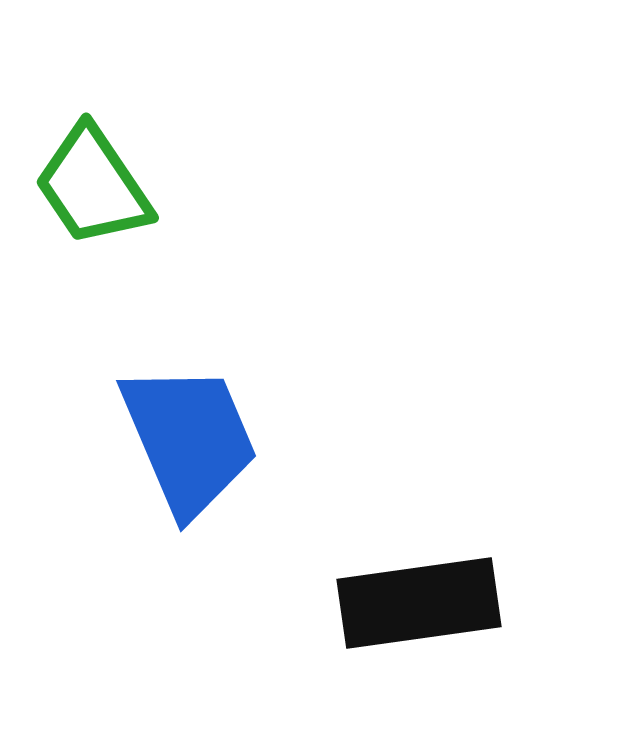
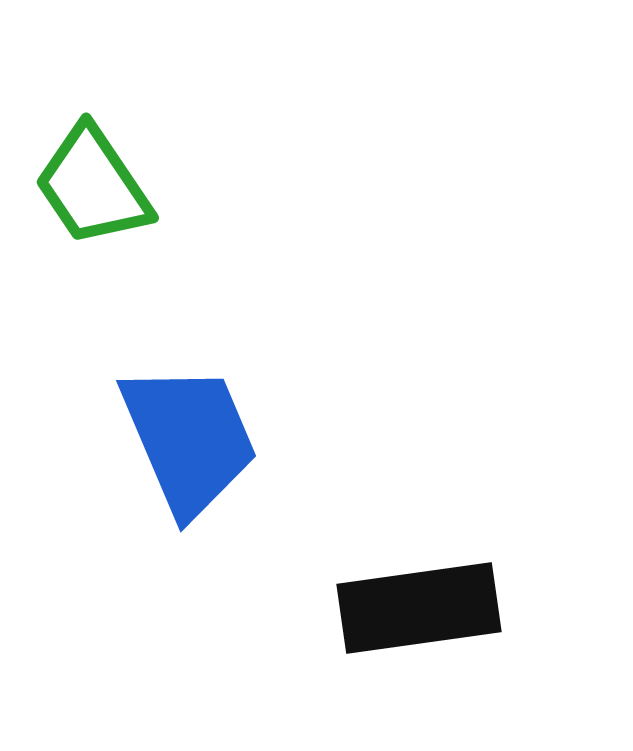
black rectangle: moved 5 px down
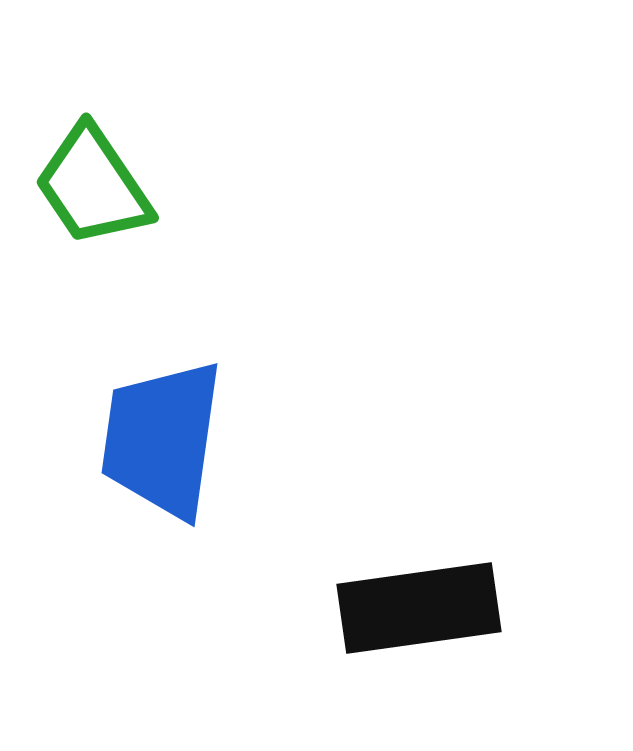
blue trapezoid: moved 27 px left; rotated 149 degrees counterclockwise
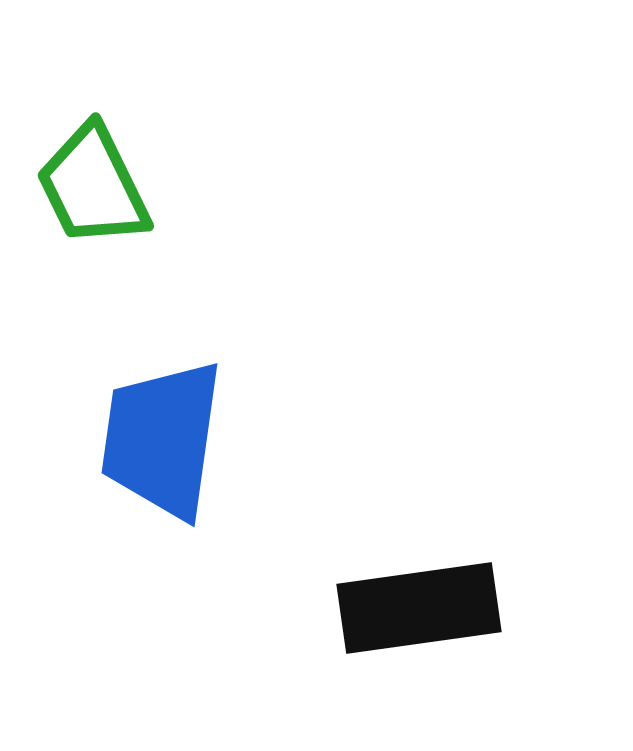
green trapezoid: rotated 8 degrees clockwise
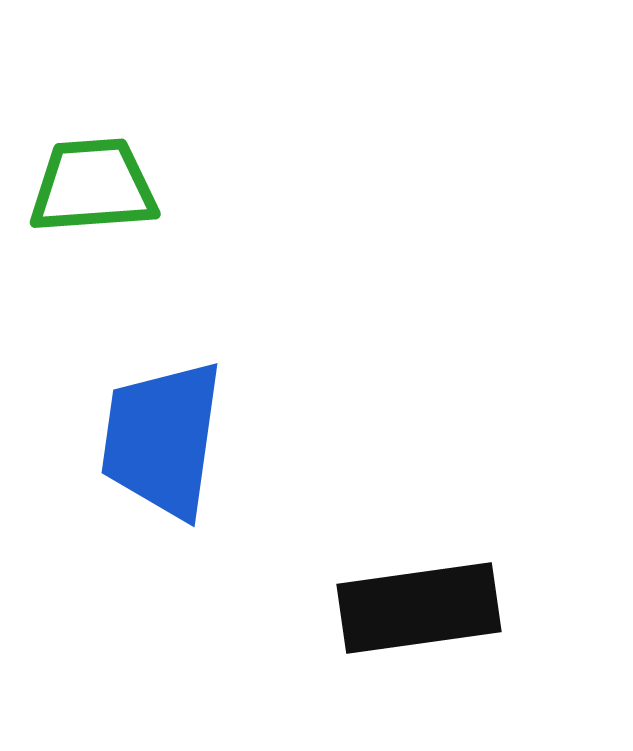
green trapezoid: rotated 112 degrees clockwise
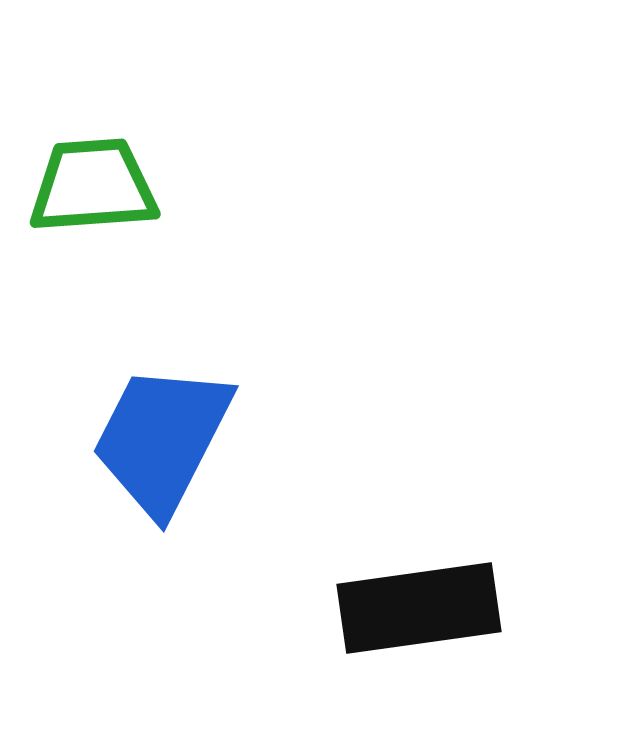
blue trapezoid: rotated 19 degrees clockwise
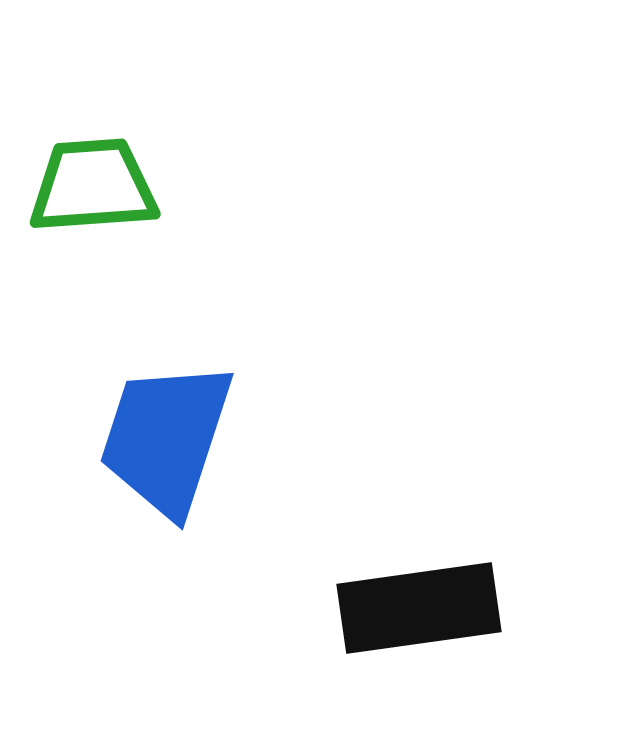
blue trapezoid: moved 4 px right, 1 px up; rotated 9 degrees counterclockwise
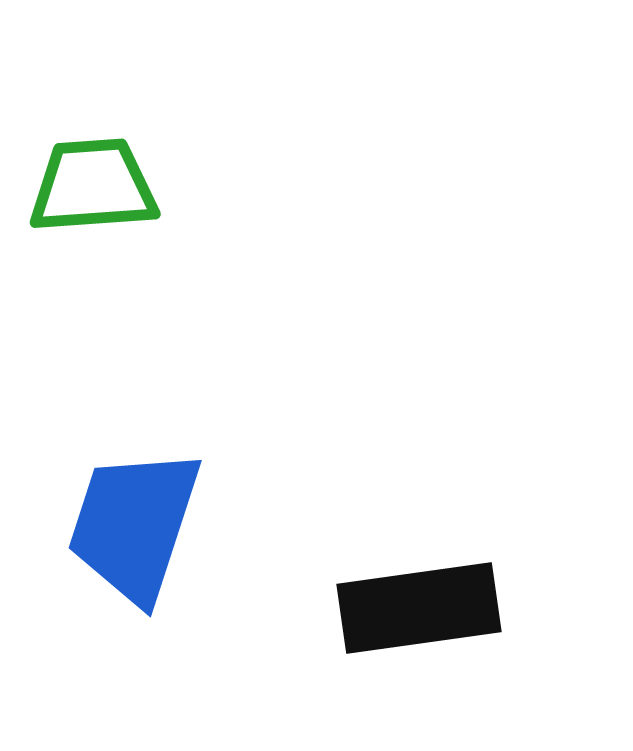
blue trapezoid: moved 32 px left, 87 px down
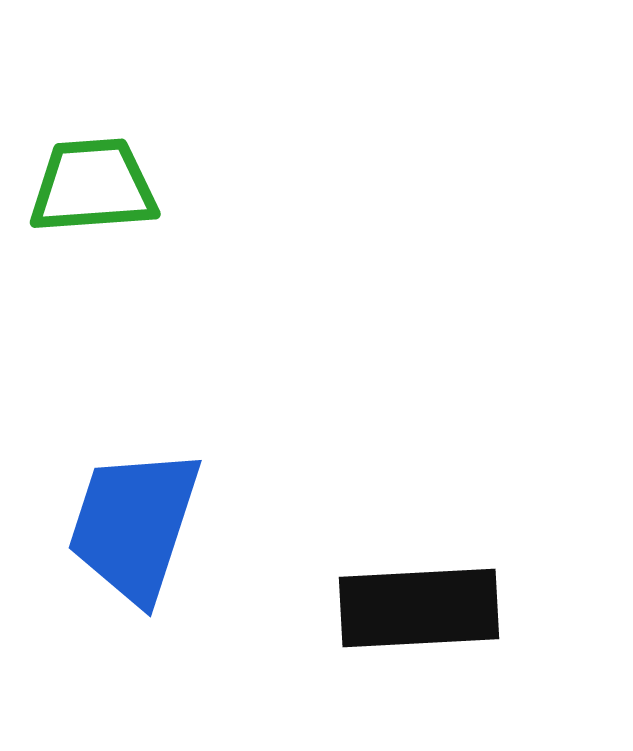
black rectangle: rotated 5 degrees clockwise
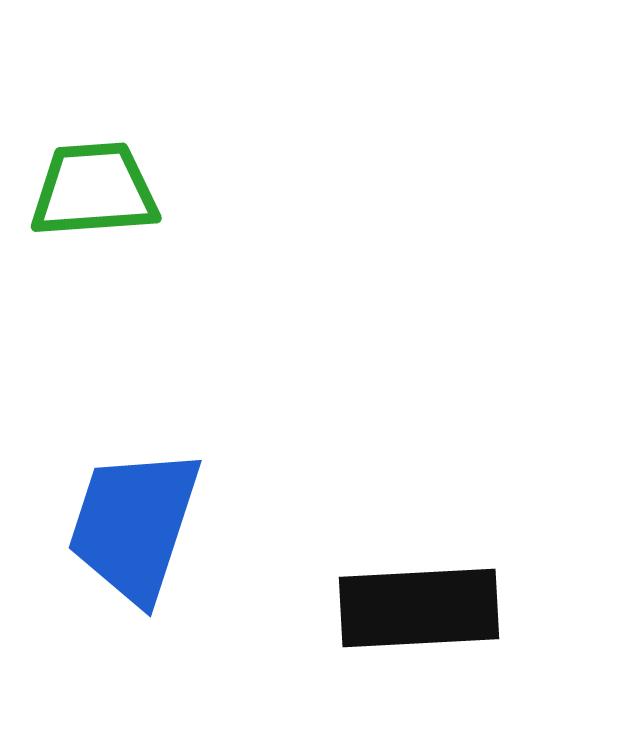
green trapezoid: moved 1 px right, 4 px down
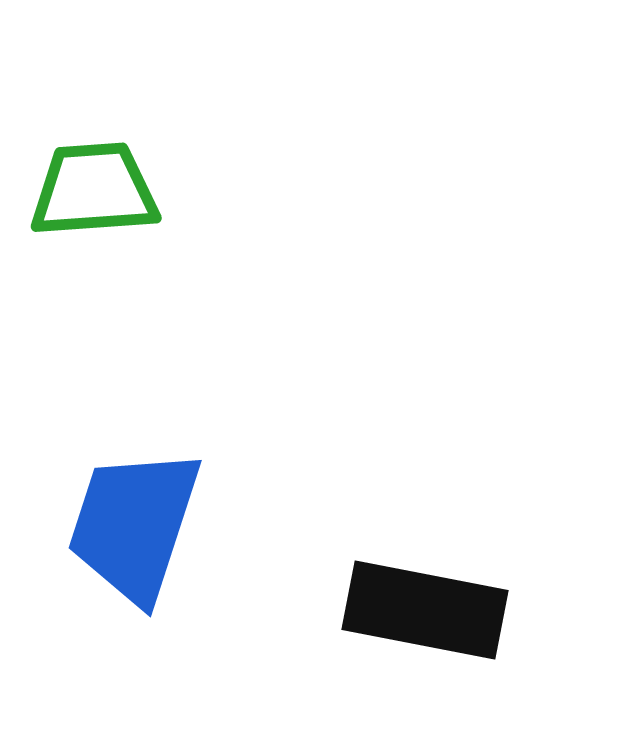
black rectangle: moved 6 px right, 2 px down; rotated 14 degrees clockwise
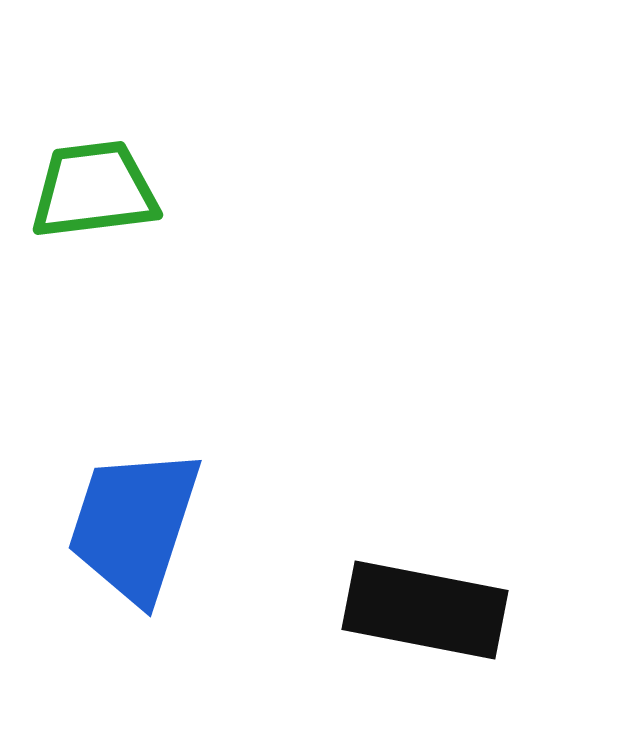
green trapezoid: rotated 3 degrees counterclockwise
